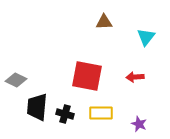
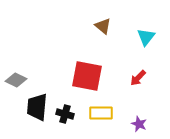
brown triangle: moved 1 px left, 4 px down; rotated 42 degrees clockwise
red arrow: moved 3 px right, 1 px down; rotated 42 degrees counterclockwise
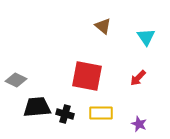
cyan triangle: rotated 12 degrees counterclockwise
black trapezoid: rotated 80 degrees clockwise
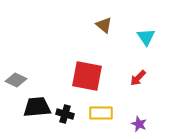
brown triangle: moved 1 px right, 1 px up
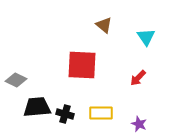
red square: moved 5 px left, 11 px up; rotated 8 degrees counterclockwise
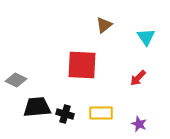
brown triangle: rotated 42 degrees clockwise
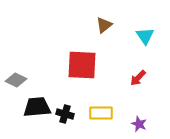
cyan triangle: moved 1 px left, 1 px up
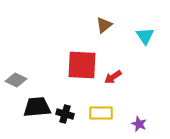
red arrow: moved 25 px left, 1 px up; rotated 12 degrees clockwise
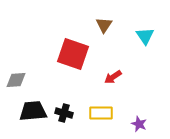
brown triangle: rotated 18 degrees counterclockwise
red square: moved 9 px left, 11 px up; rotated 16 degrees clockwise
gray diamond: rotated 30 degrees counterclockwise
black trapezoid: moved 4 px left, 4 px down
black cross: moved 1 px left, 1 px up
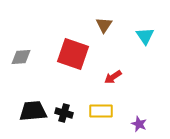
gray diamond: moved 5 px right, 23 px up
yellow rectangle: moved 2 px up
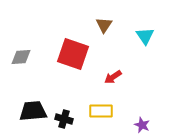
black cross: moved 6 px down
purple star: moved 3 px right, 1 px down
